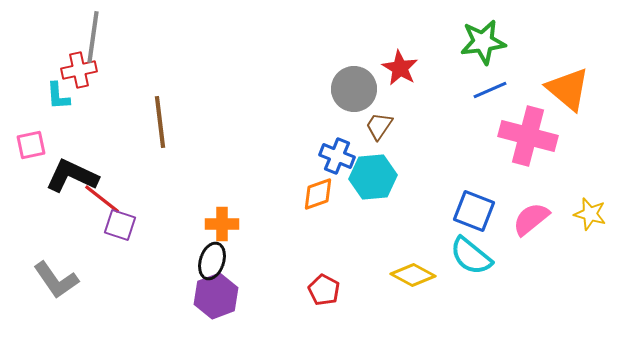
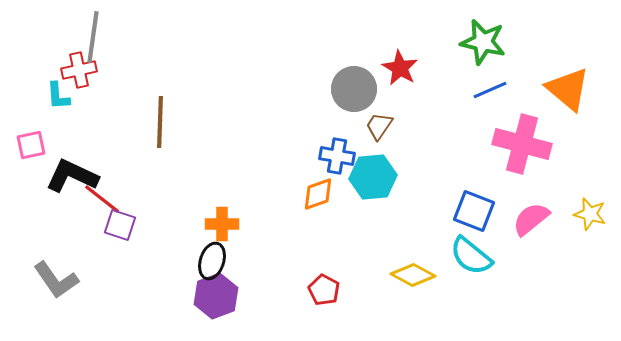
green star: rotated 21 degrees clockwise
brown line: rotated 9 degrees clockwise
pink cross: moved 6 px left, 8 px down
blue cross: rotated 12 degrees counterclockwise
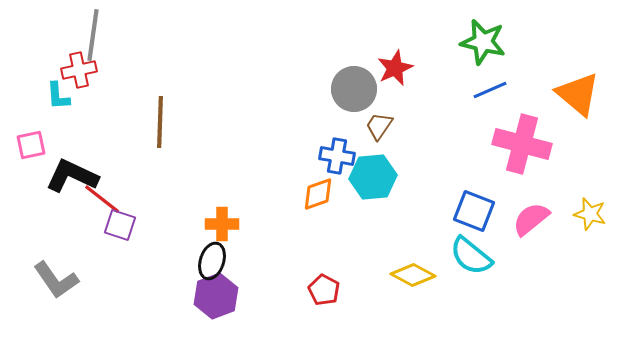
gray line: moved 2 px up
red star: moved 5 px left; rotated 18 degrees clockwise
orange triangle: moved 10 px right, 5 px down
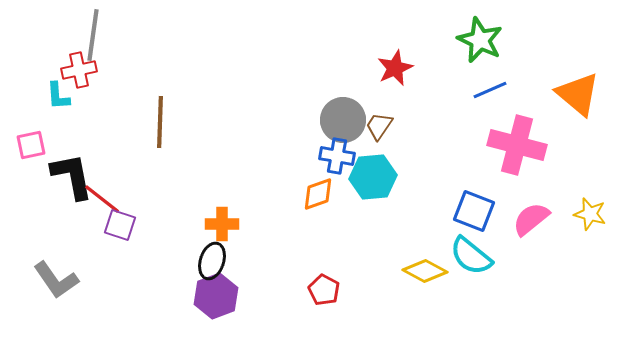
green star: moved 3 px left, 2 px up; rotated 12 degrees clockwise
gray circle: moved 11 px left, 31 px down
pink cross: moved 5 px left, 1 px down
black L-shape: rotated 54 degrees clockwise
yellow diamond: moved 12 px right, 4 px up
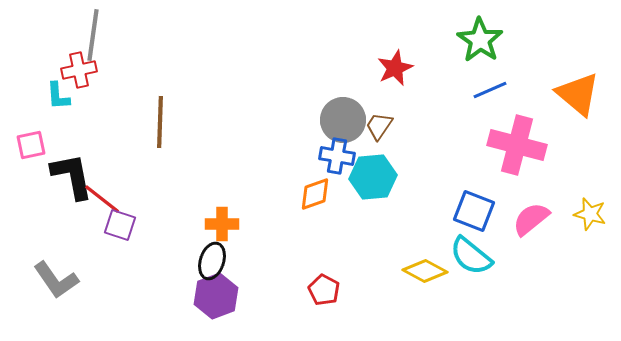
green star: rotated 9 degrees clockwise
orange diamond: moved 3 px left
